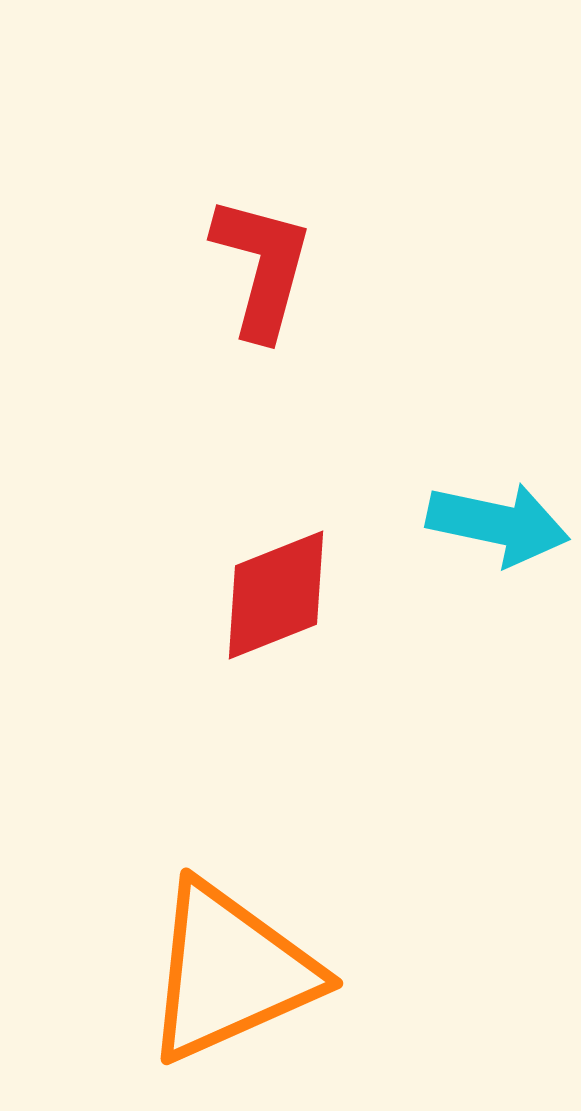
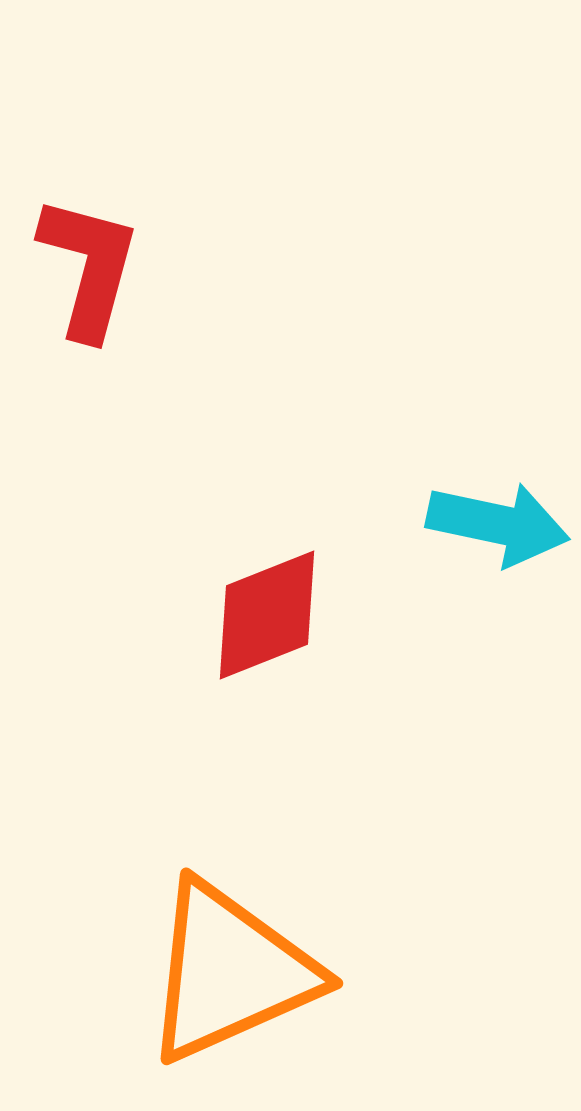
red L-shape: moved 173 px left
red diamond: moved 9 px left, 20 px down
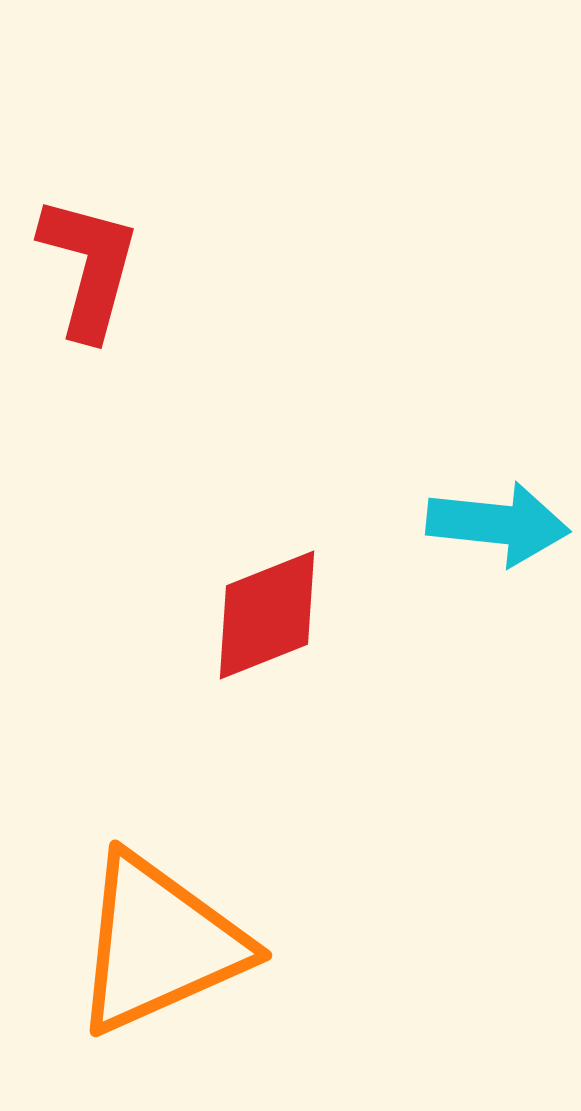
cyan arrow: rotated 6 degrees counterclockwise
orange triangle: moved 71 px left, 28 px up
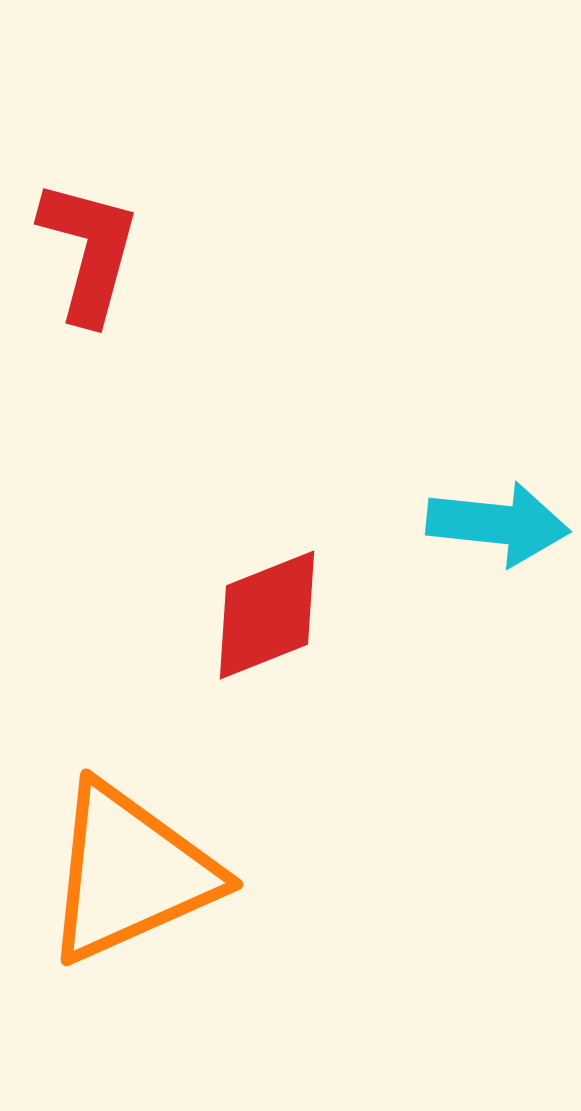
red L-shape: moved 16 px up
orange triangle: moved 29 px left, 71 px up
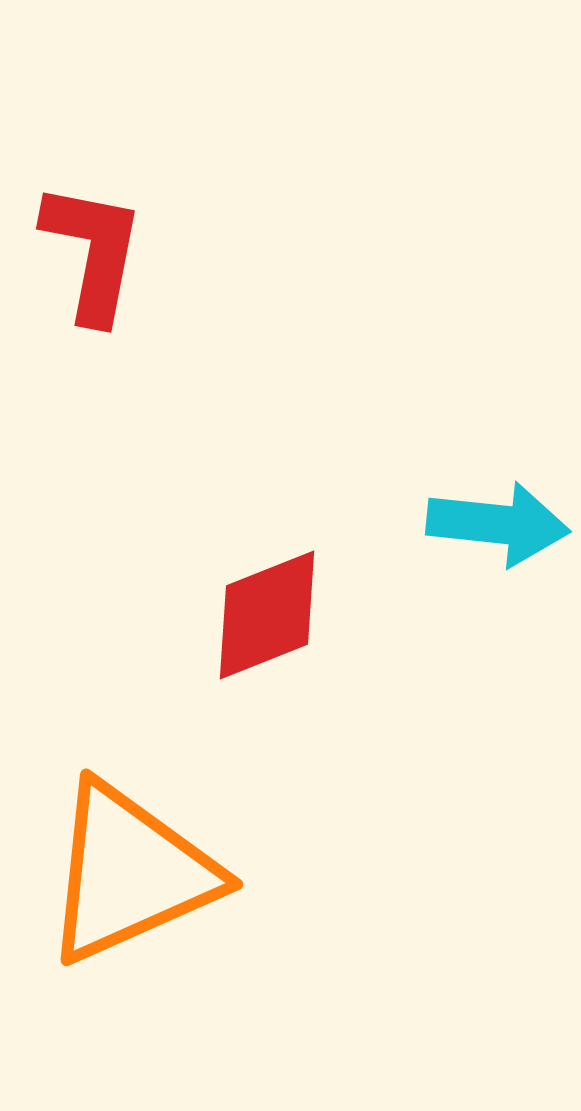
red L-shape: moved 4 px right, 1 px down; rotated 4 degrees counterclockwise
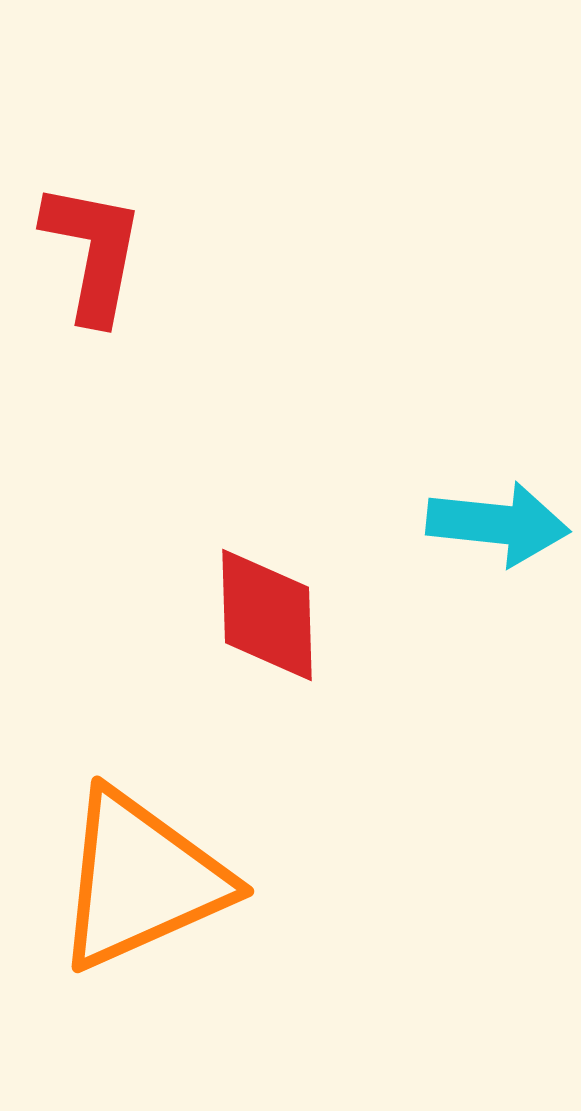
red diamond: rotated 70 degrees counterclockwise
orange triangle: moved 11 px right, 7 px down
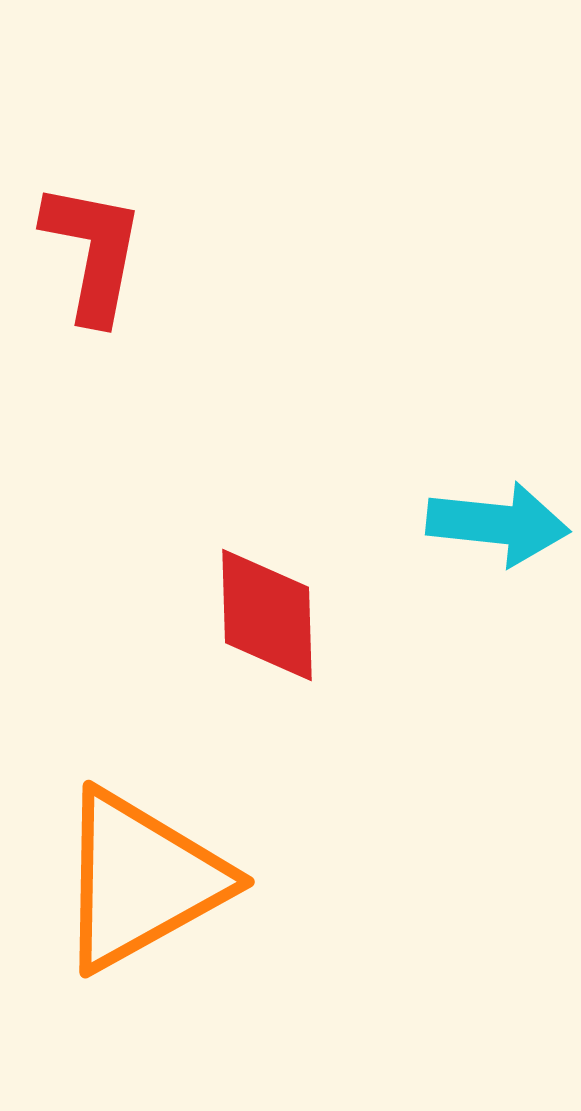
orange triangle: rotated 5 degrees counterclockwise
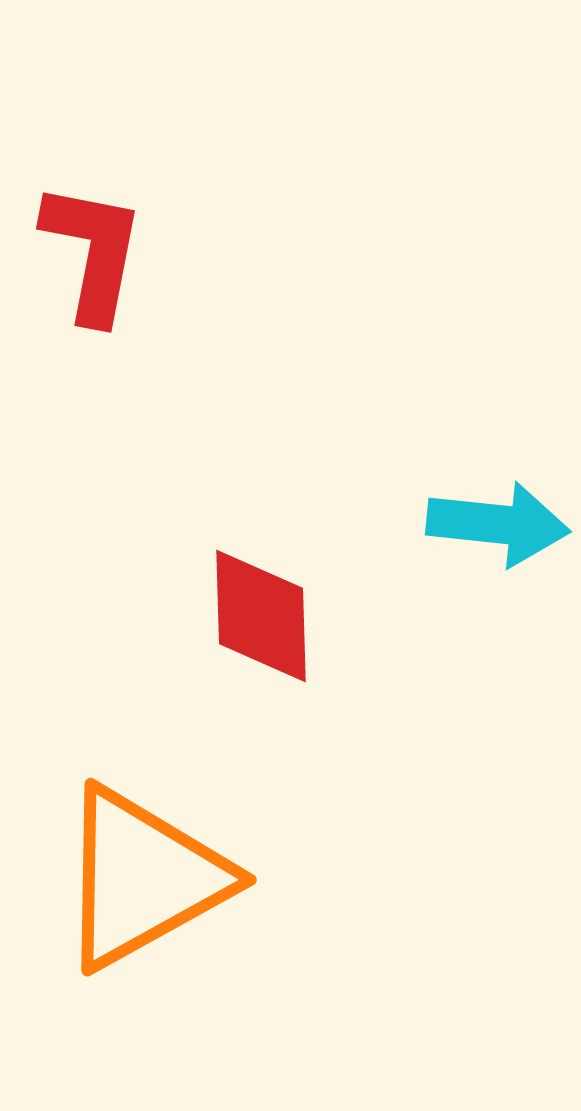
red diamond: moved 6 px left, 1 px down
orange triangle: moved 2 px right, 2 px up
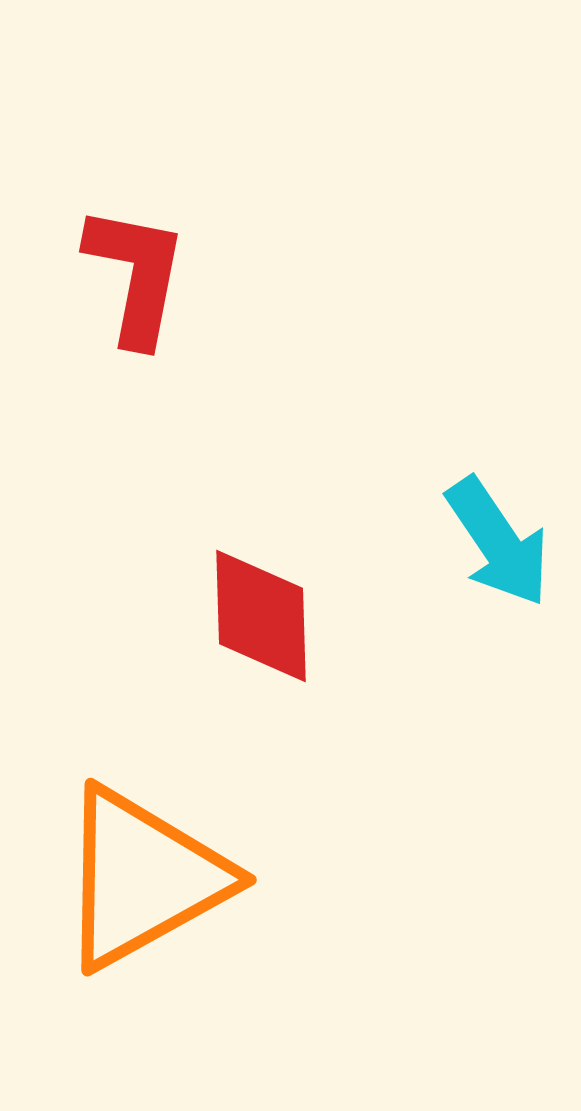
red L-shape: moved 43 px right, 23 px down
cyan arrow: moved 18 px down; rotated 50 degrees clockwise
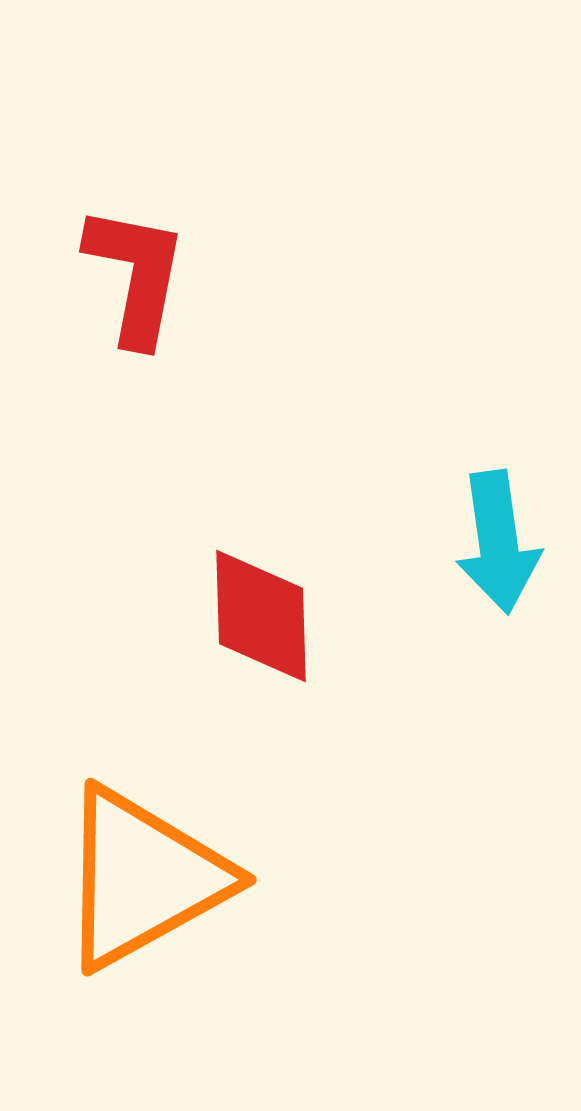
cyan arrow: rotated 26 degrees clockwise
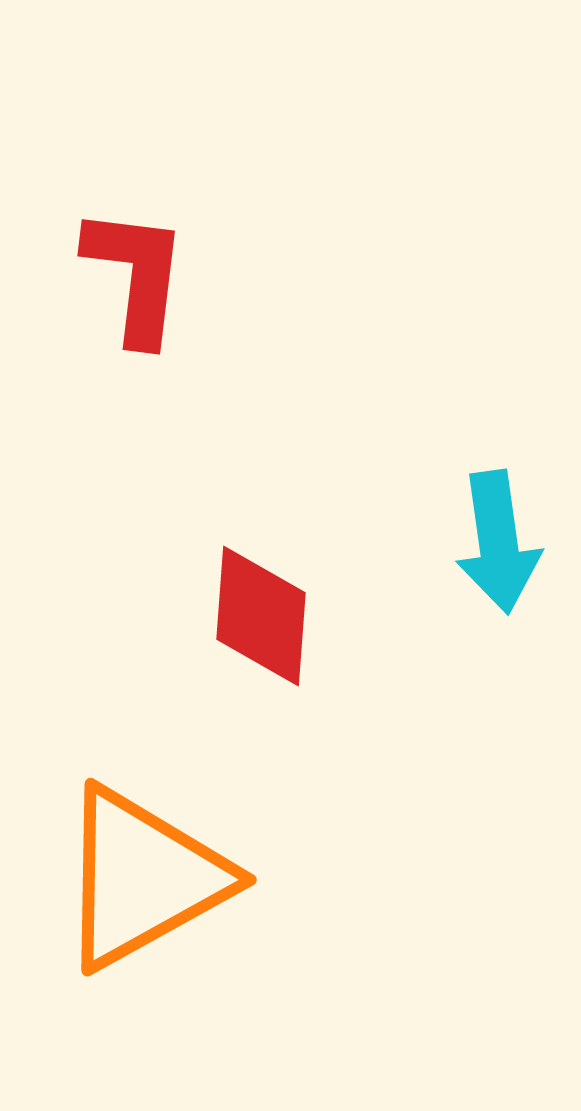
red L-shape: rotated 4 degrees counterclockwise
red diamond: rotated 6 degrees clockwise
